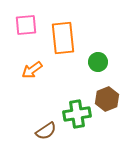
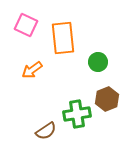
pink square: rotated 30 degrees clockwise
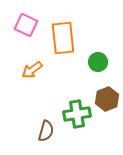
brown semicircle: rotated 40 degrees counterclockwise
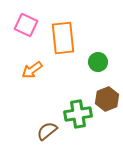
green cross: moved 1 px right
brown semicircle: moved 1 px right; rotated 145 degrees counterclockwise
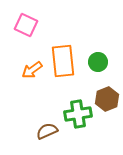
orange rectangle: moved 23 px down
brown semicircle: rotated 15 degrees clockwise
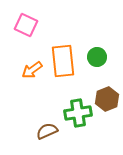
green circle: moved 1 px left, 5 px up
green cross: moved 1 px up
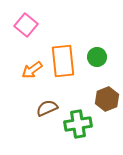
pink square: rotated 15 degrees clockwise
green cross: moved 11 px down
brown semicircle: moved 23 px up
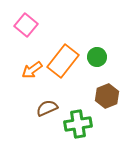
orange rectangle: rotated 44 degrees clockwise
brown hexagon: moved 3 px up
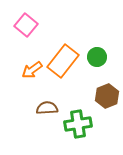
brown semicircle: rotated 20 degrees clockwise
